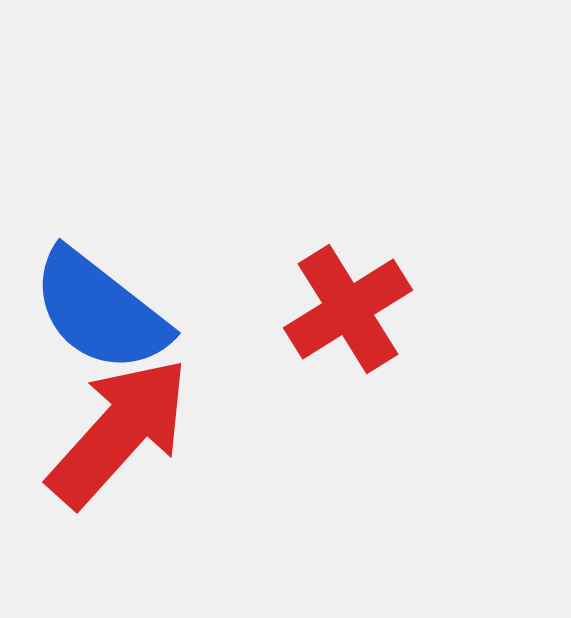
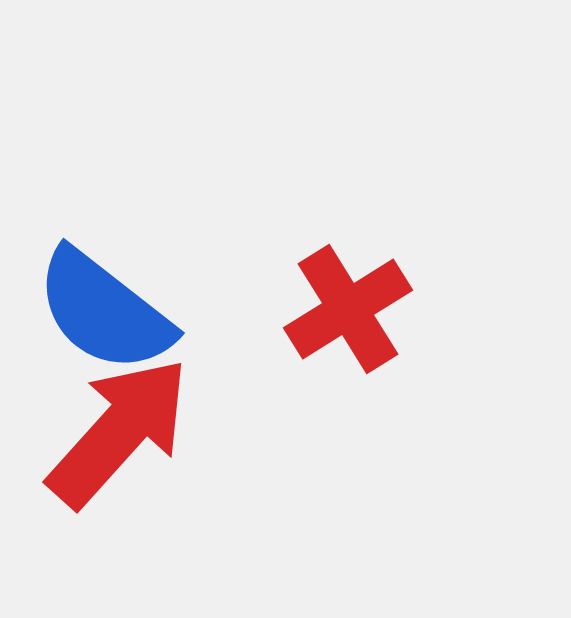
blue semicircle: moved 4 px right
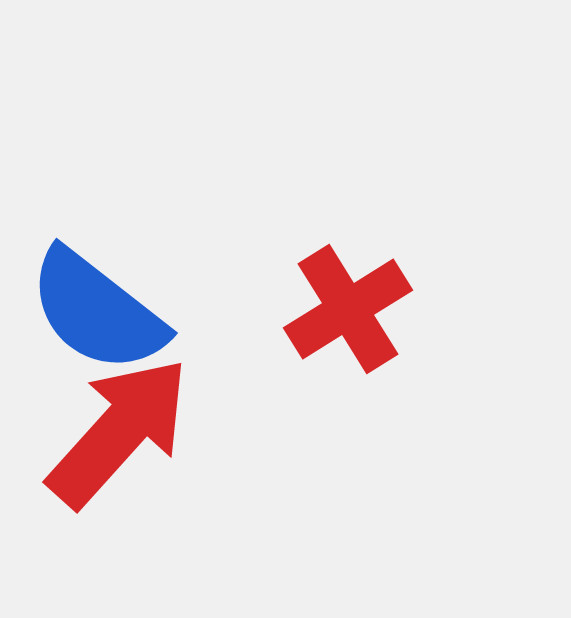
blue semicircle: moved 7 px left
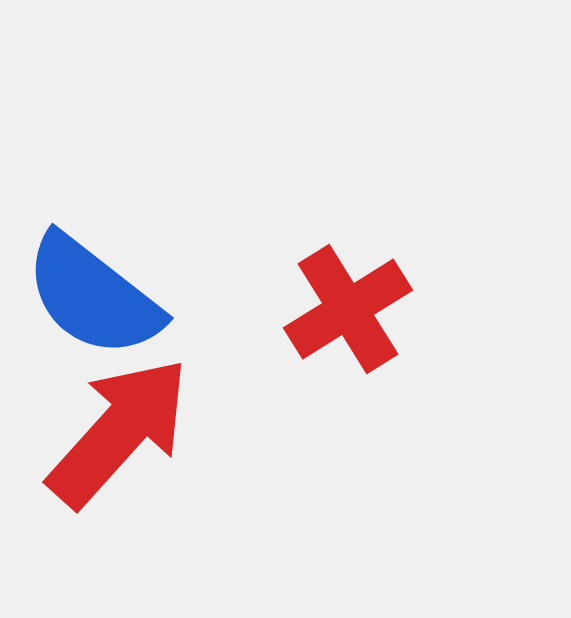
blue semicircle: moved 4 px left, 15 px up
